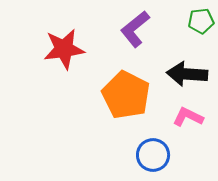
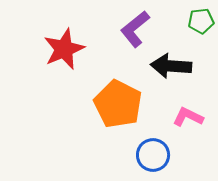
red star: rotated 15 degrees counterclockwise
black arrow: moved 16 px left, 8 px up
orange pentagon: moved 8 px left, 9 px down
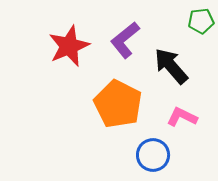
purple L-shape: moved 10 px left, 11 px down
red star: moved 5 px right, 3 px up
black arrow: rotated 45 degrees clockwise
pink L-shape: moved 6 px left
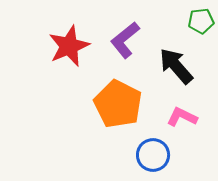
black arrow: moved 5 px right
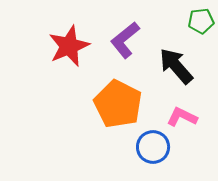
blue circle: moved 8 px up
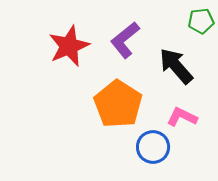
orange pentagon: rotated 6 degrees clockwise
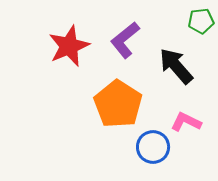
pink L-shape: moved 4 px right, 5 px down
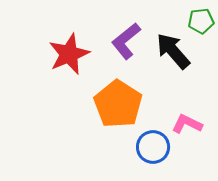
purple L-shape: moved 1 px right, 1 px down
red star: moved 8 px down
black arrow: moved 3 px left, 15 px up
pink L-shape: moved 1 px right, 2 px down
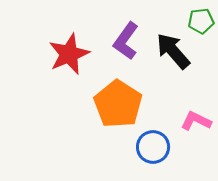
purple L-shape: rotated 15 degrees counterclockwise
pink L-shape: moved 9 px right, 3 px up
